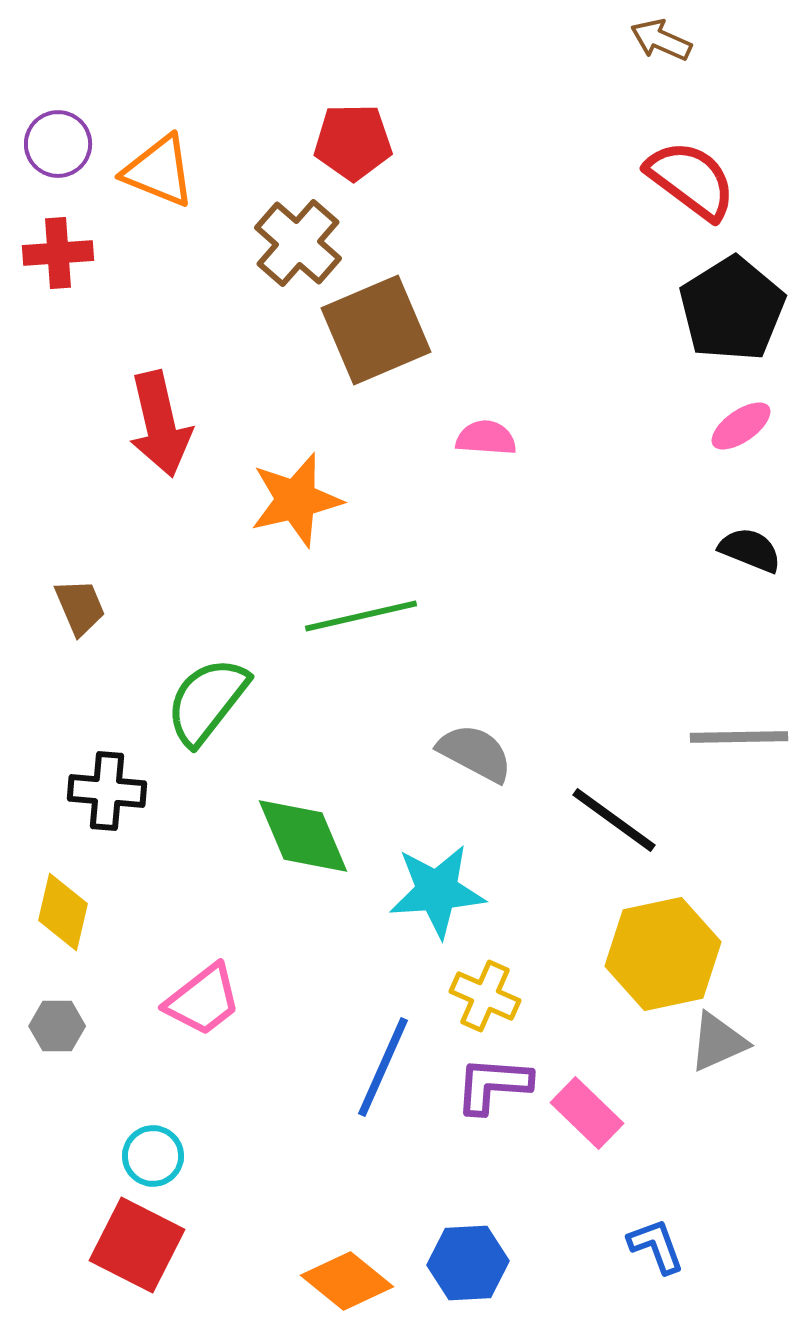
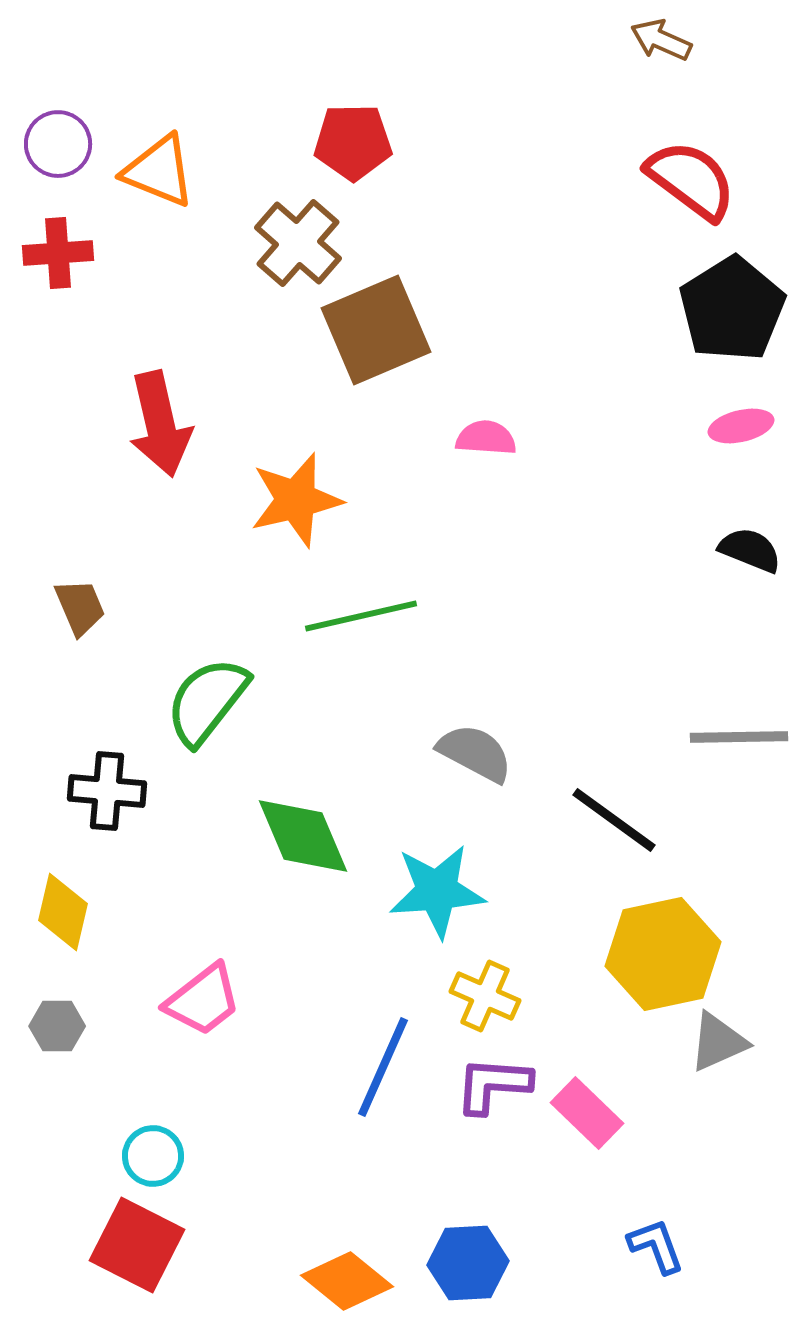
pink ellipse: rotated 22 degrees clockwise
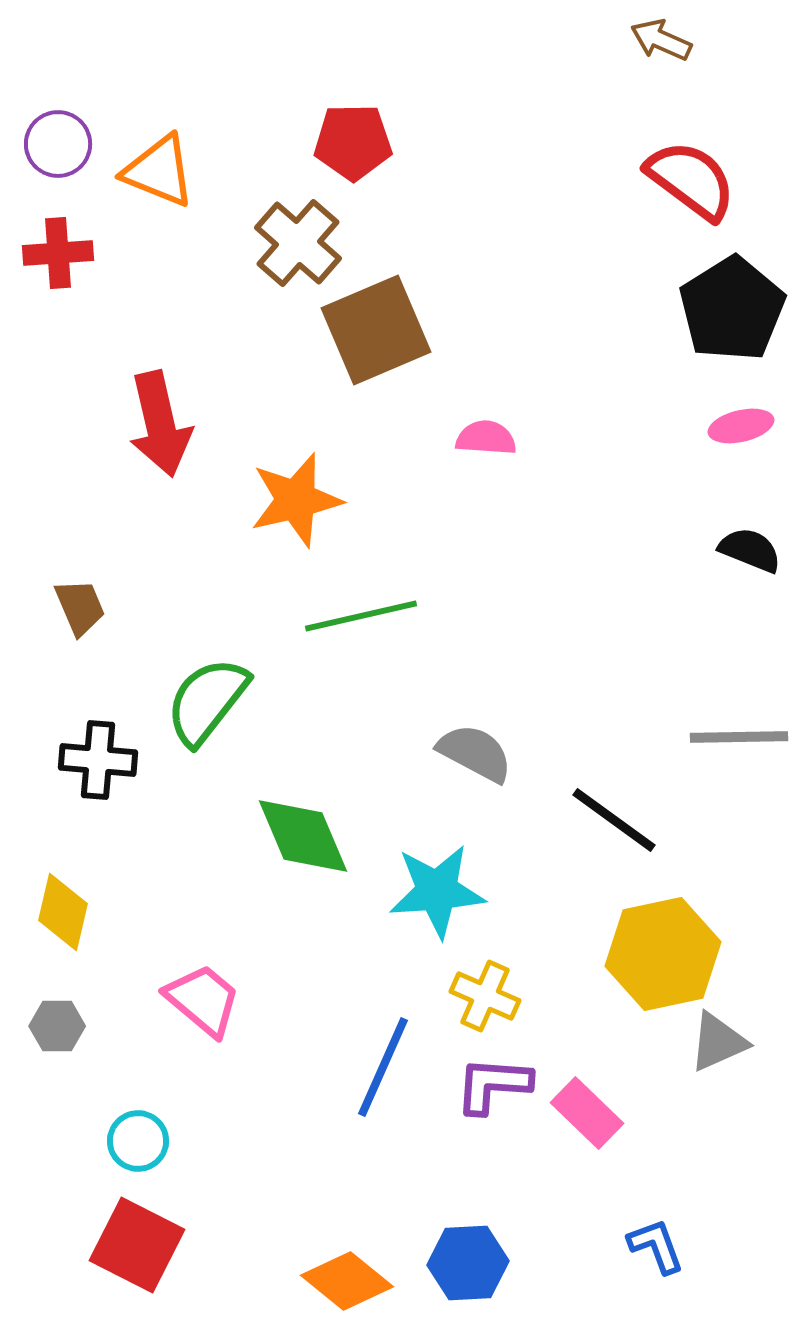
black cross: moved 9 px left, 31 px up
pink trapezoid: rotated 102 degrees counterclockwise
cyan circle: moved 15 px left, 15 px up
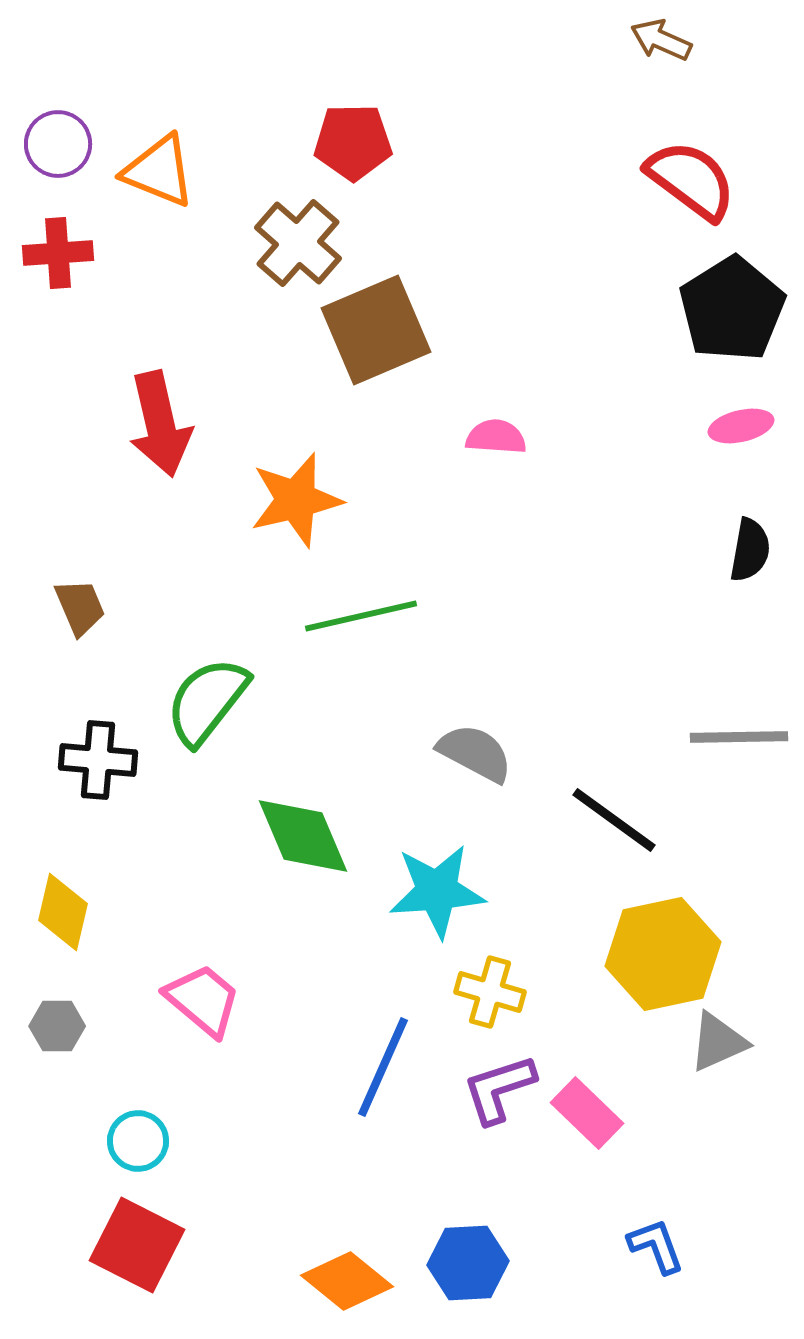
pink semicircle: moved 10 px right, 1 px up
black semicircle: rotated 78 degrees clockwise
yellow cross: moved 5 px right, 4 px up; rotated 8 degrees counterclockwise
purple L-shape: moved 6 px right, 4 px down; rotated 22 degrees counterclockwise
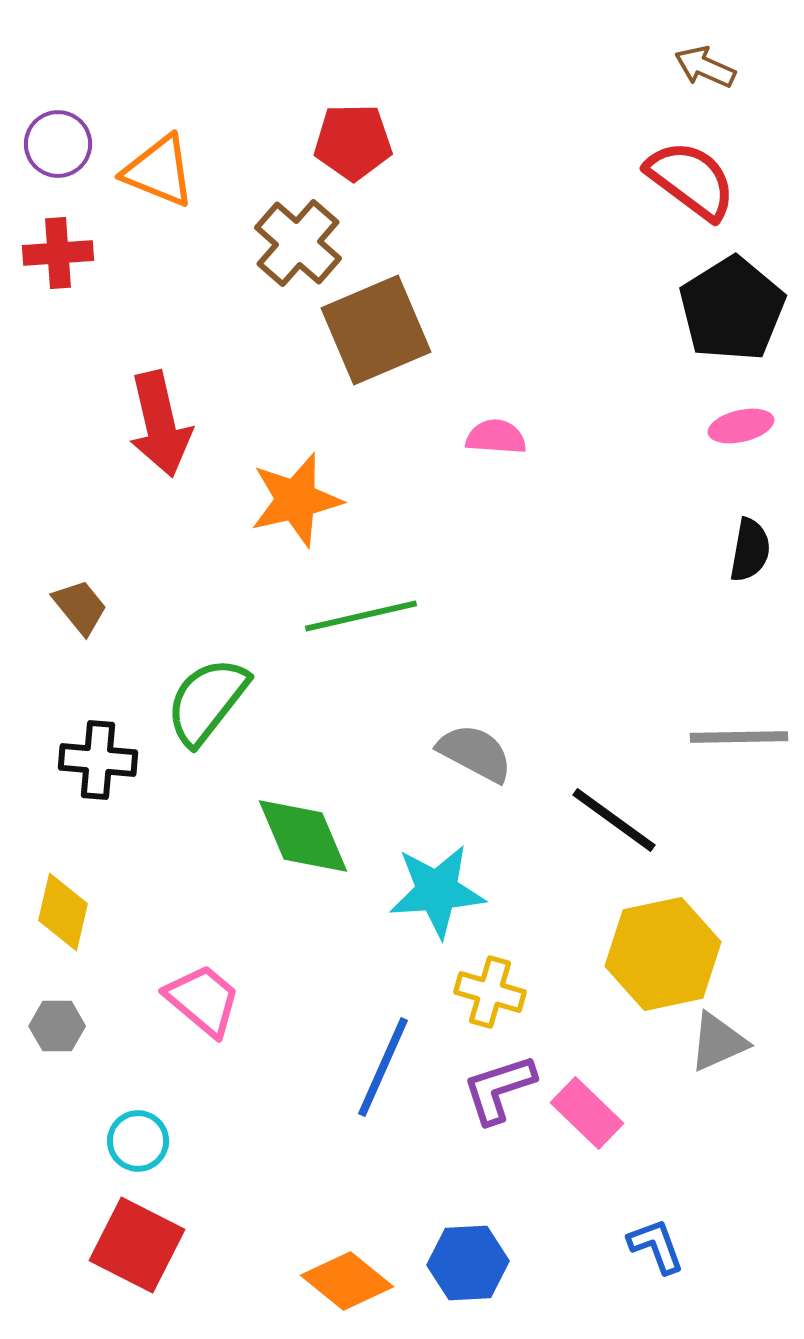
brown arrow: moved 44 px right, 27 px down
brown trapezoid: rotated 16 degrees counterclockwise
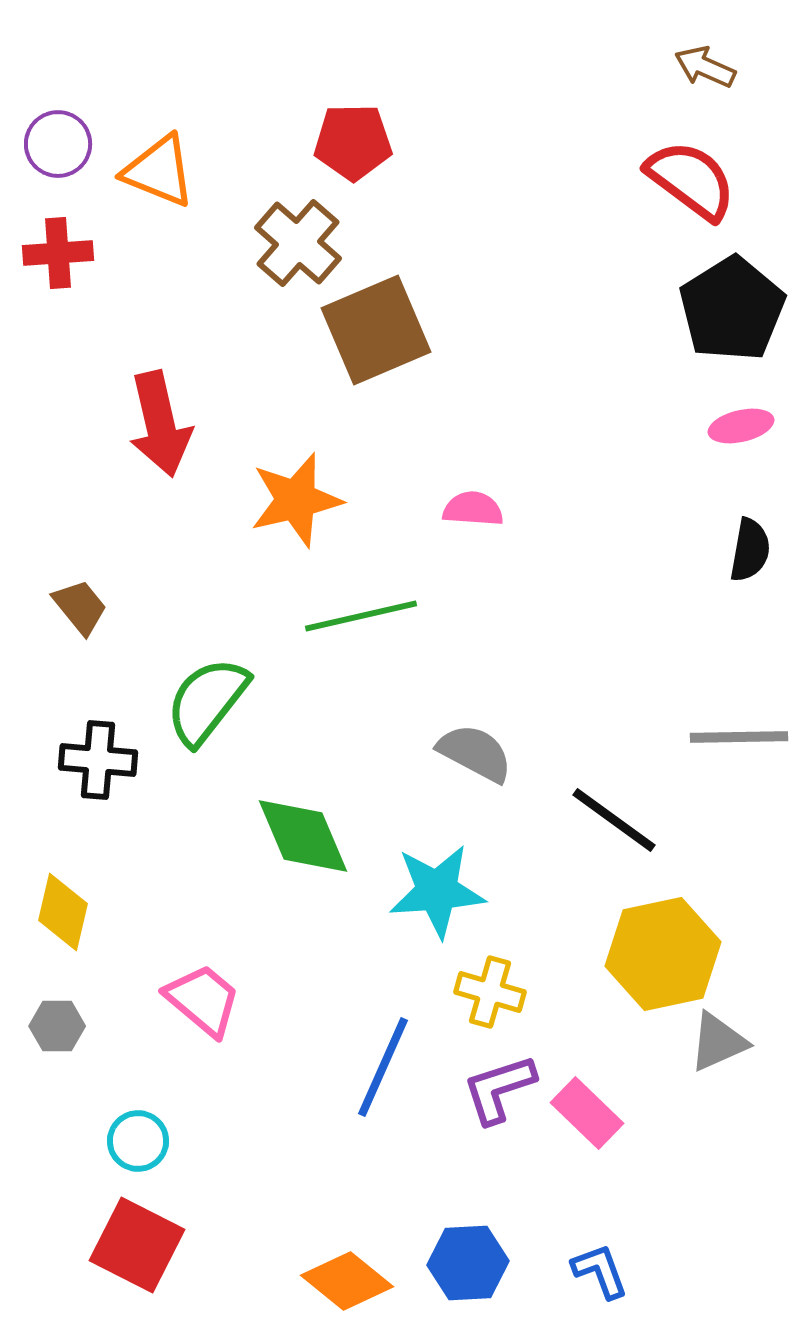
pink semicircle: moved 23 px left, 72 px down
blue L-shape: moved 56 px left, 25 px down
